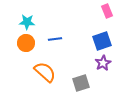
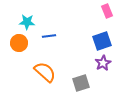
blue line: moved 6 px left, 3 px up
orange circle: moved 7 px left
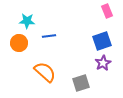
cyan star: moved 1 px up
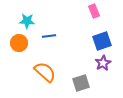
pink rectangle: moved 13 px left
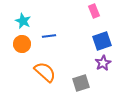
cyan star: moved 4 px left; rotated 21 degrees clockwise
orange circle: moved 3 px right, 1 px down
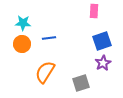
pink rectangle: rotated 24 degrees clockwise
cyan star: moved 2 px down; rotated 21 degrees counterclockwise
blue line: moved 2 px down
orange semicircle: rotated 100 degrees counterclockwise
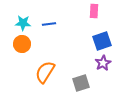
blue line: moved 14 px up
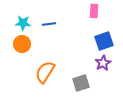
blue square: moved 2 px right
